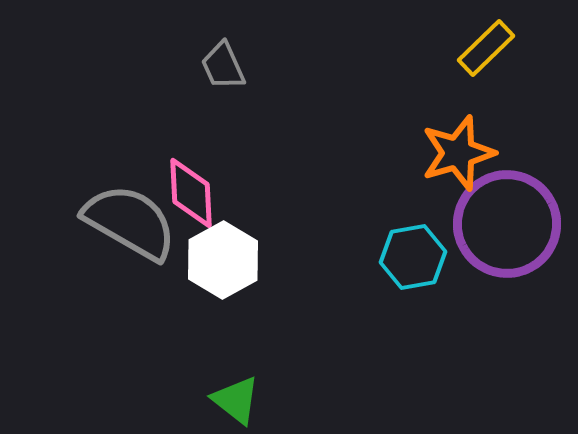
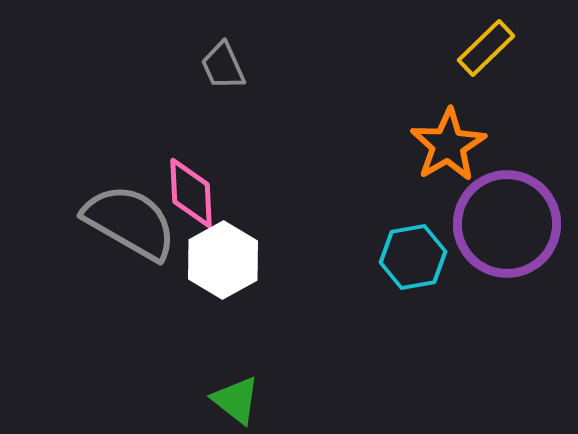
orange star: moved 10 px left, 8 px up; rotated 14 degrees counterclockwise
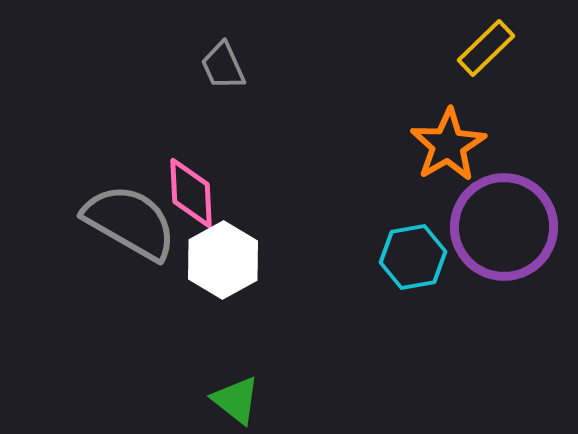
purple circle: moved 3 px left, 3 px down
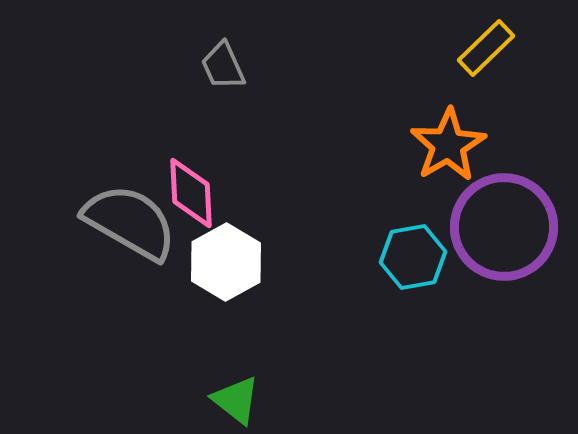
white hexagon: moved 3 px right, 2 px down
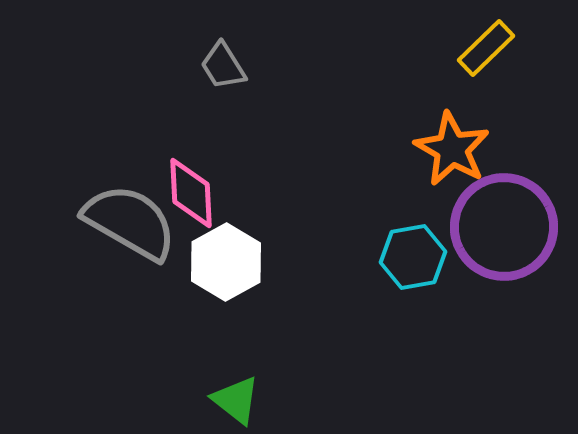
gray trapezoid: rotated 8 degrees counterclockwise
orange star: moved 4 px right, 4 px down; rotated 12 degrees counterclockwise
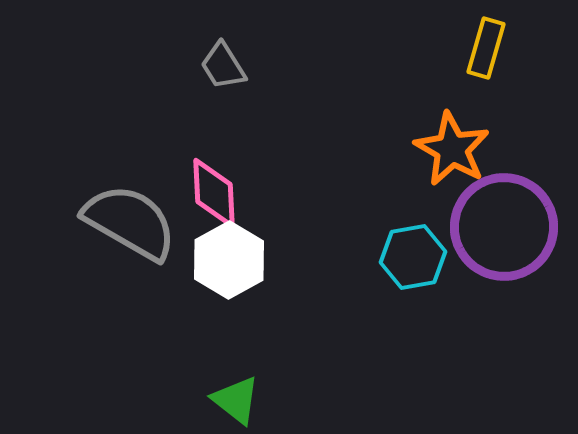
yellow rectangle: rotated 30 degrees counterclockwise
pink diamond: moved 23 px right
white hexagon: moved 3 px right, 2 px up
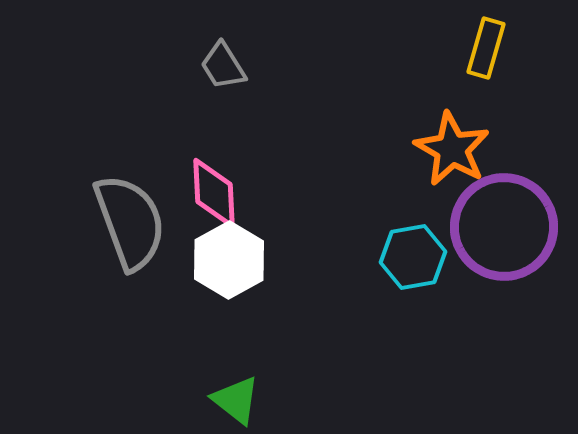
gray semicircle: rotated 40 degrees clockwise
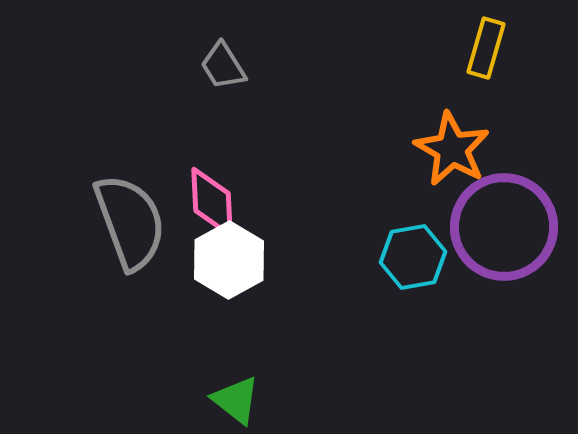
pink diamond: moved 2 px left, 9 px down
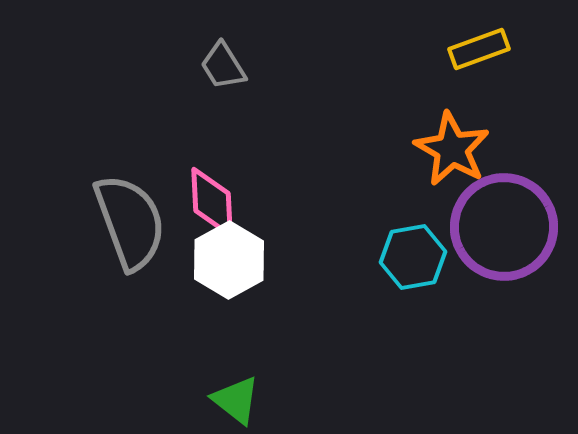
yellow rectangle: moved 7 px left, 1 px down; rotated 54 degrees clockwise
